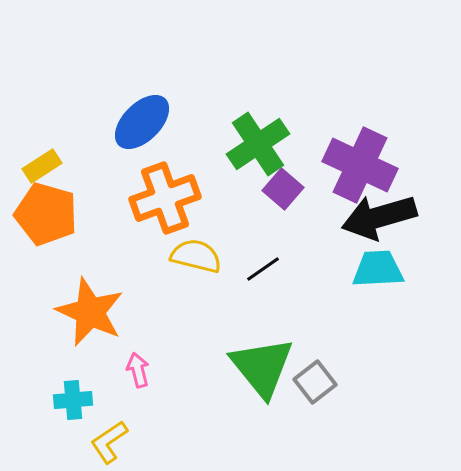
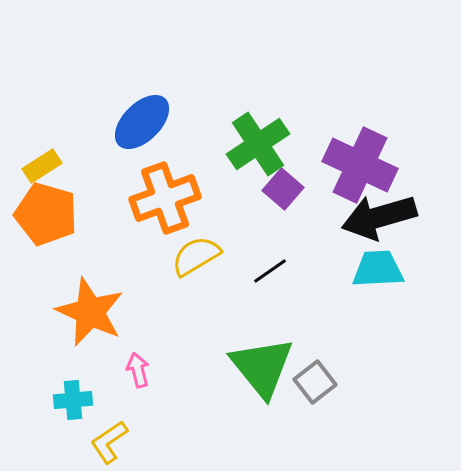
yellow semicircle: rotated 45 degrees counterclockwise
black line: moved 7 px right, 2 px down
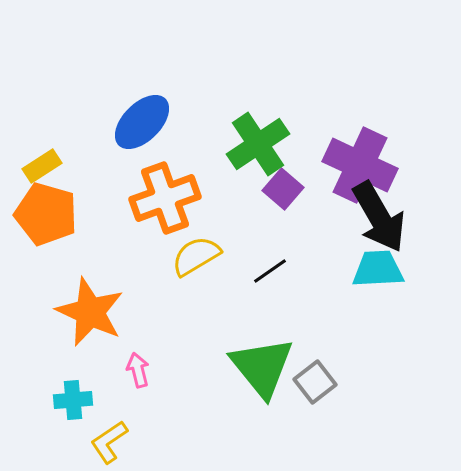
black arrow: rotated 104 degrees counterclockwise
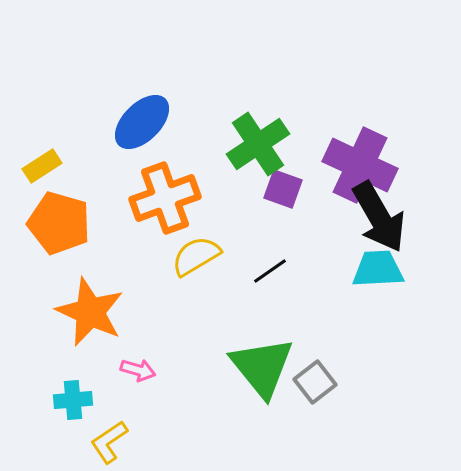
purple square: rotated 21 degrees counterclockwise
orange pentagon: moved 13 px right, 9 px down
pink arrow: rotated 120 degrees clockwise
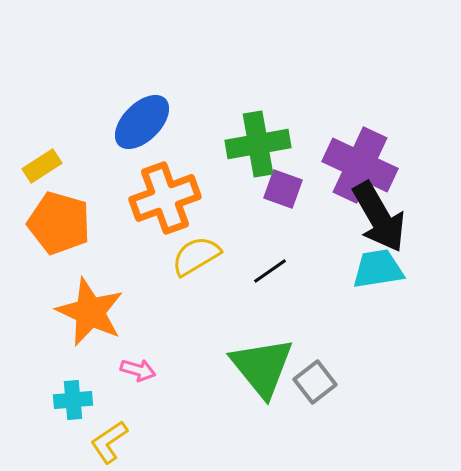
green cross: rotated 24 degrees clockwise
cyan trapezoid: rotated 6 degrees counterclockwise
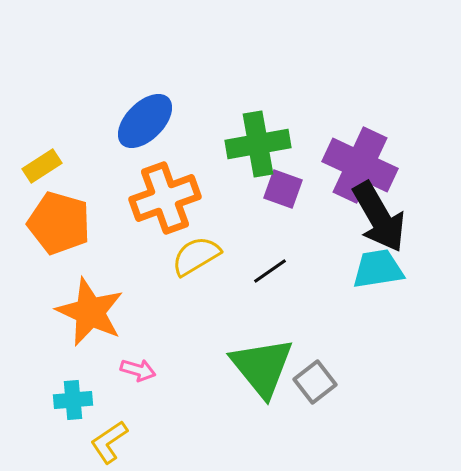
blue ellipse: moved 3 px right, 1 px up
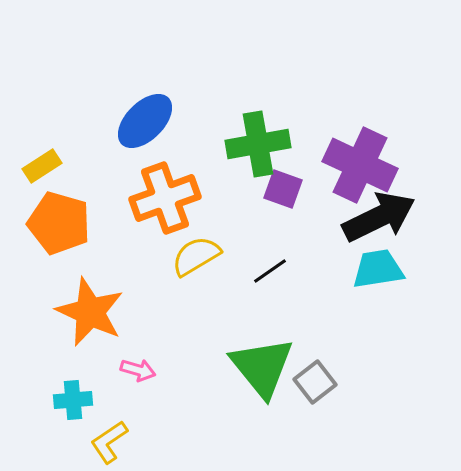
black arrow: rotated 86 degrees counterclockwise
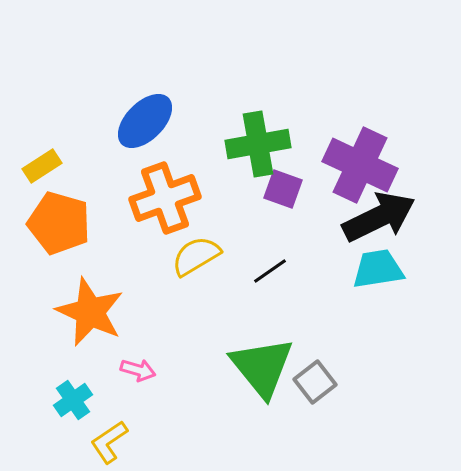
cyan cross: rotated 30 degrees counterclockwise
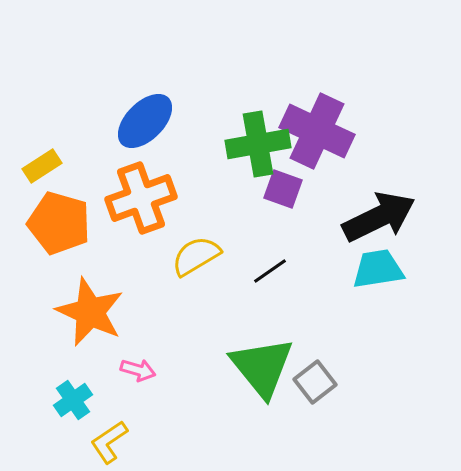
purple cross: moved 43 px left, 34 px up
orange cross: moved 24 px left
